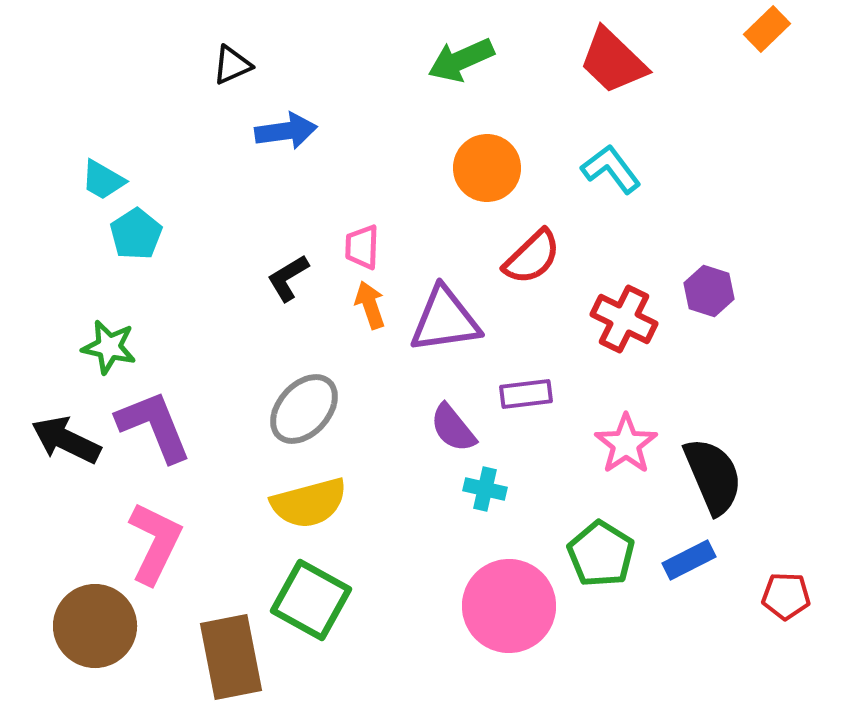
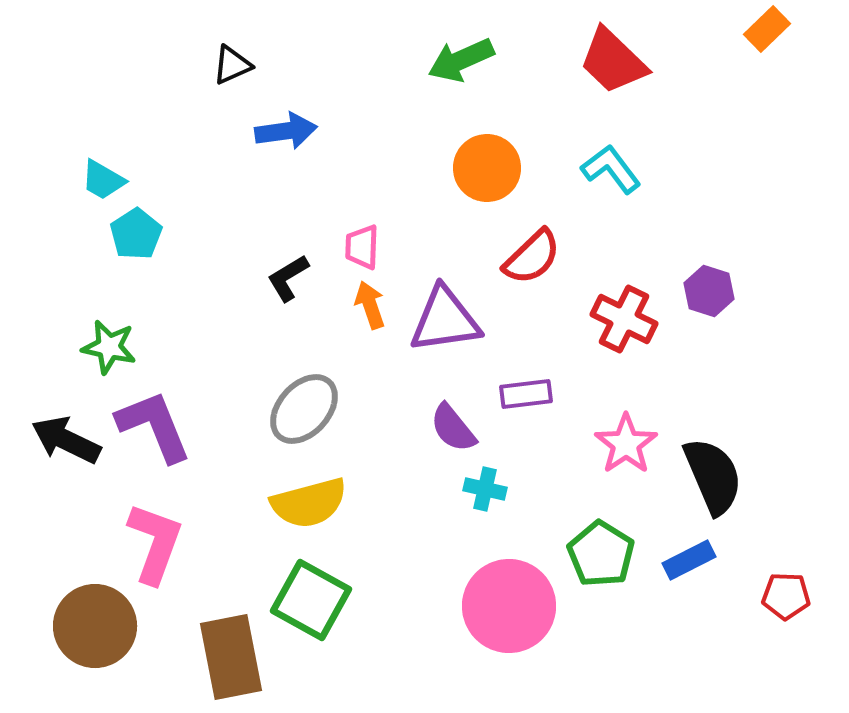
pink L-shape: rotated 6 degrees counterclockwise
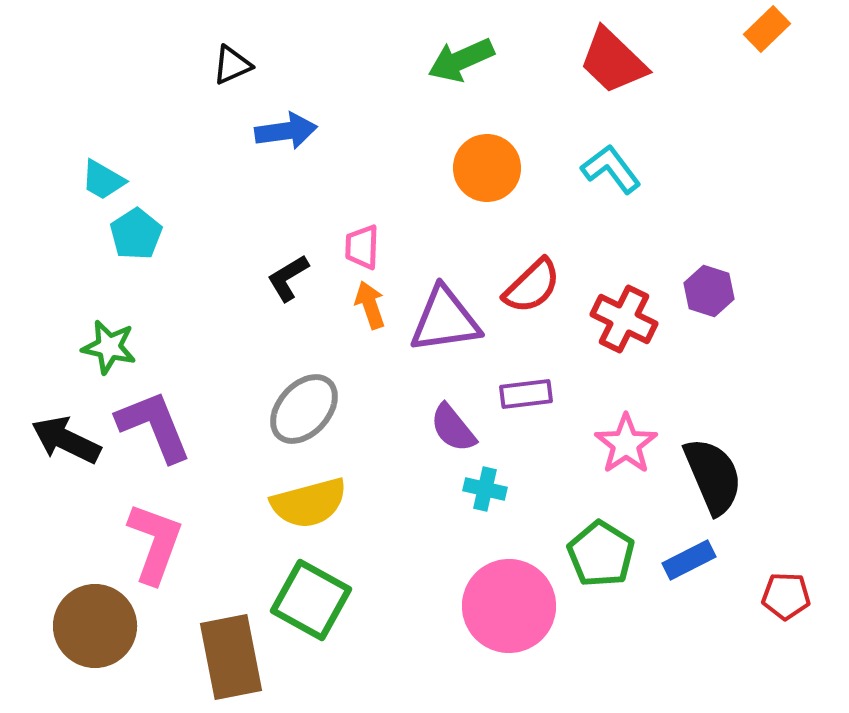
red semicircle: moved 29 px down
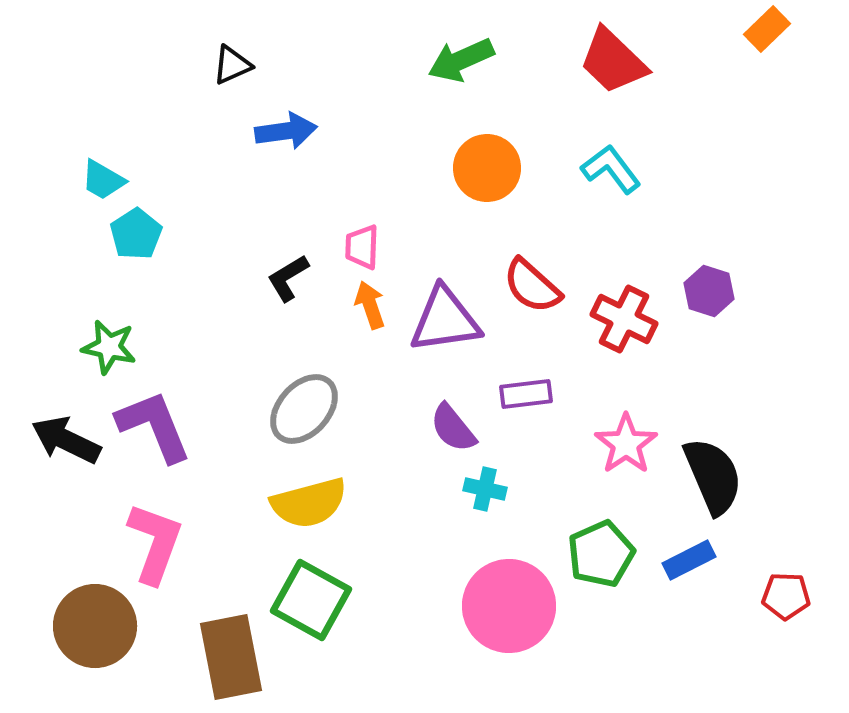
red semicircle: rotated 86 degrees clockwise
green pentagon: rotated 16 degrees clockwise
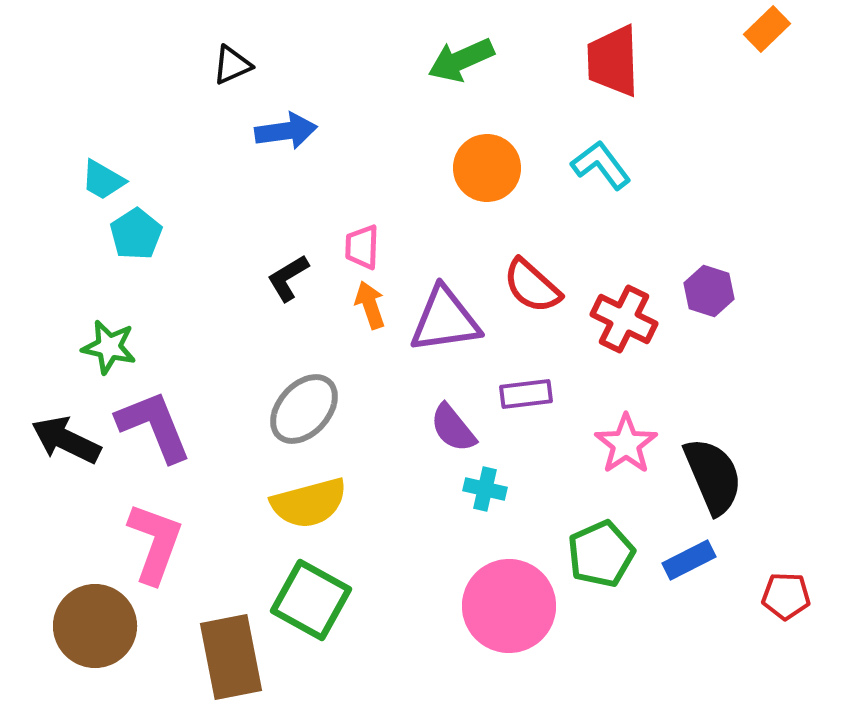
red trapezoid: rotated 44 degrees clockwise
cyan L-shape: moved 10 px left, 4 px up
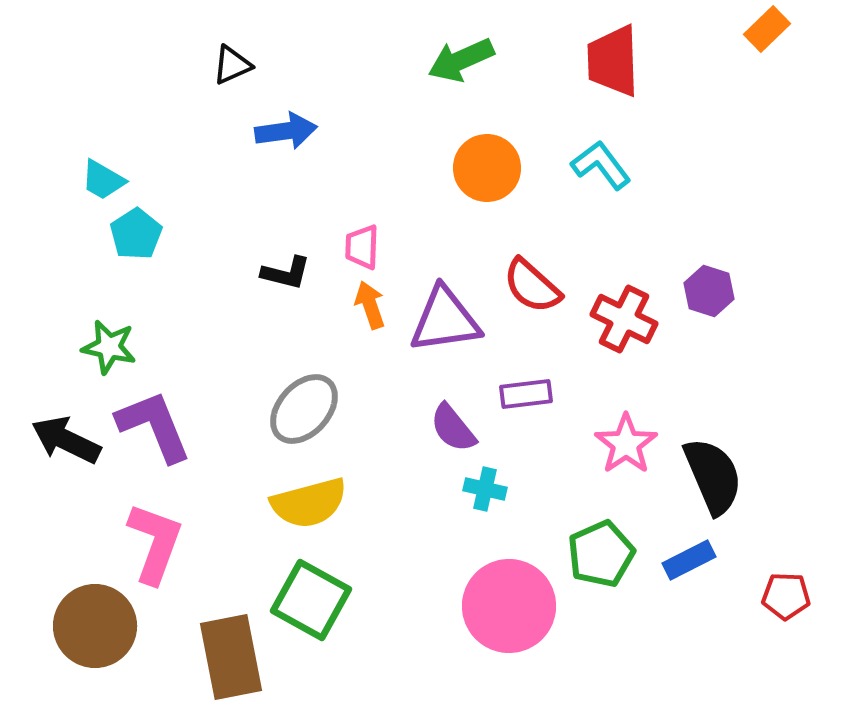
black L-shape: moved 2 px left, 5 px up; rotated 135 degrees counterclockwise
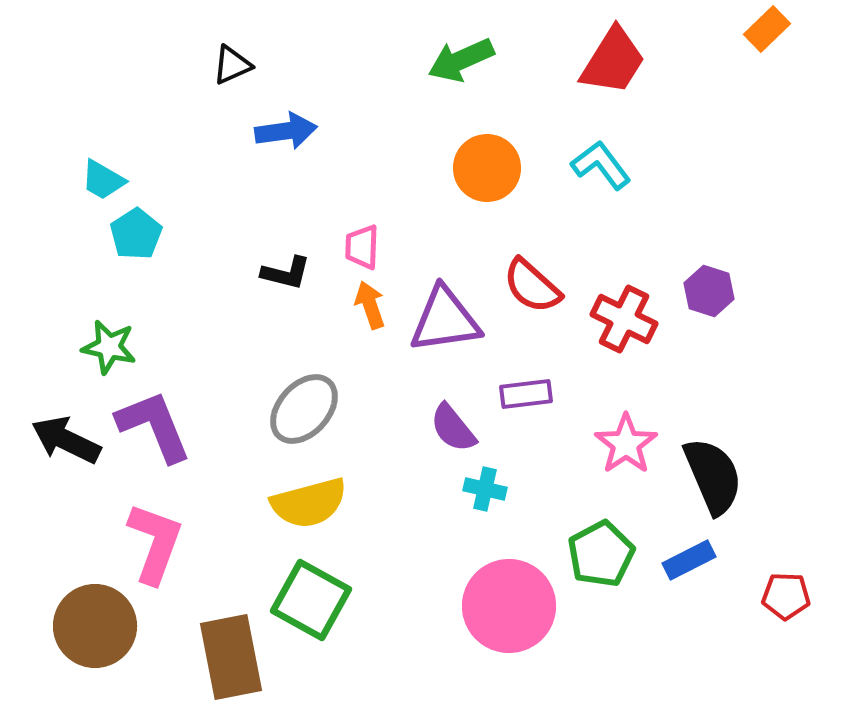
red trapezoid: rotated 146 degrees counterclockwise
green pentagon: rotated 4 degrees counterclockwise
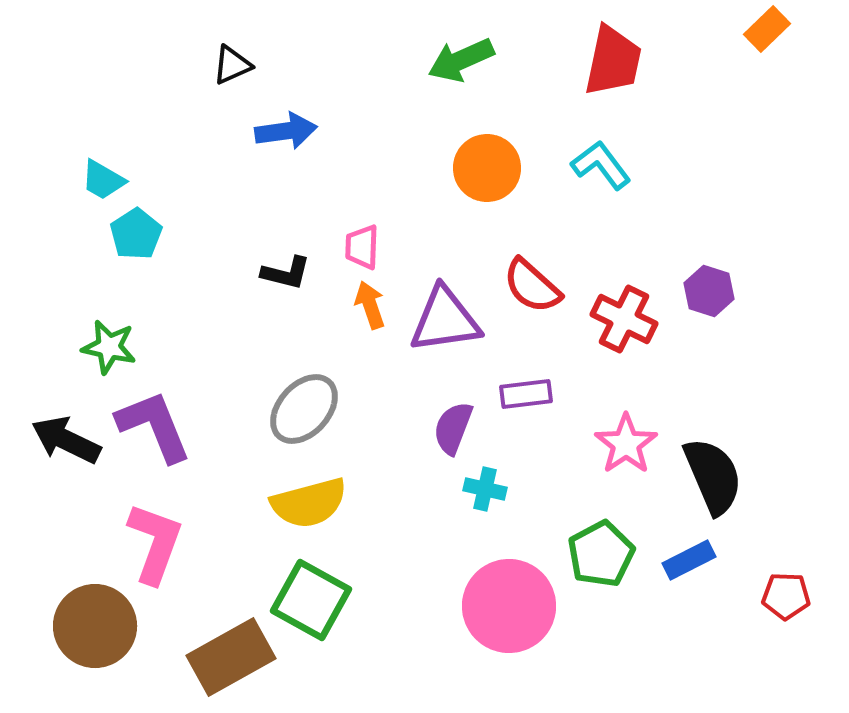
red trapezoid: rotated 20 degrees counterclockwise
purple semicircle: rotated 60 degrees clockwise
brown rectangle: rotated 72 degrees clockwise
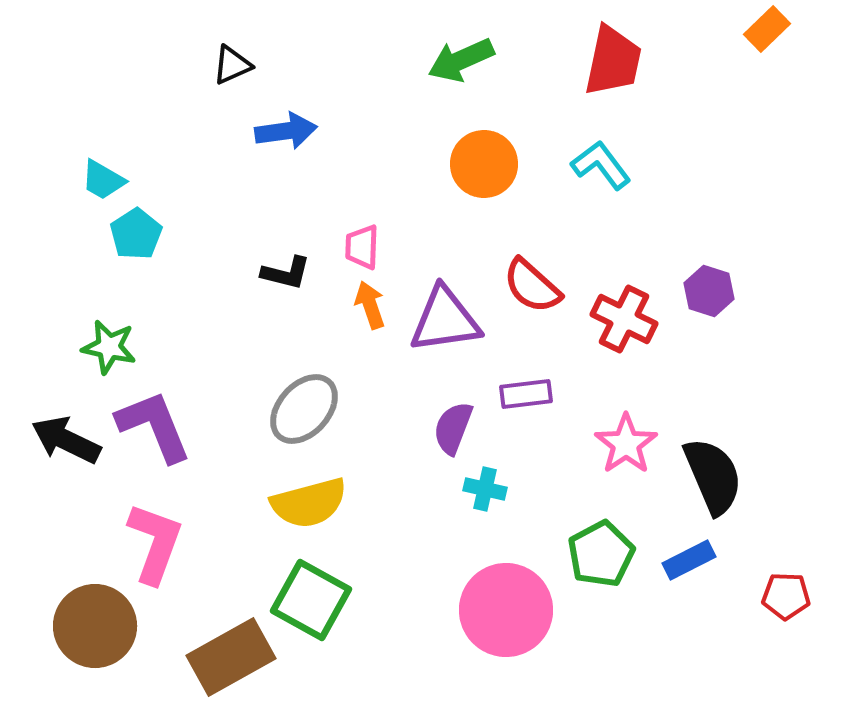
orange circle: moved 3 px left, 4 px up
pink circle: moved 3 px left, 4 px down
